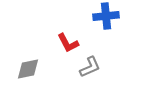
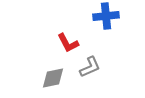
gray diamond: moved 25 px right, 9 px down
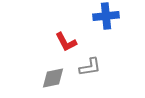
red L-shape: moved 2 px left, 1 px up
gray L-shape: rotated 15 degrees clockwise
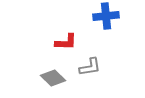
red L-shape: rotated 60 degrees counterclockwise
gray diamond: rotated 55 degrees clockwise
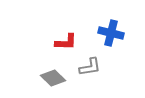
blue cross: moved 5 px right, 17 px down; rotated 20 degrees clockwise
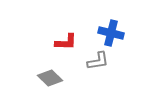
gray L-shape: moved 8 px right, 6 px up
gray diamond: moved 3 px left
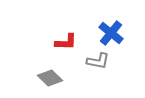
blue cross: rotated 25 degrees clockwise
gray L-shape: rotated 20 degrees clockwise
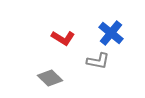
red L-shape: moved 3 px left, 4 px up; rotated 30 degrees clockwise
